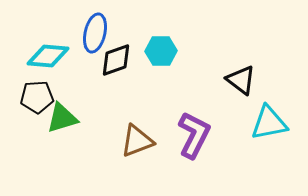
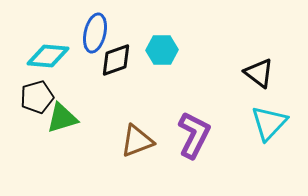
cyan hexagon: moved 1 px right, 1 px up
black triangle: moved 18 px right, 7 px up
black pentagon: rotated 12 degrees counterclockwise
cyan triangle: rotated 36 degrees counterclockwise
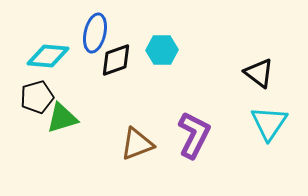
cyan triangle: rotated 9 degrees counterclockwise
brown triangle: moved 3 px down
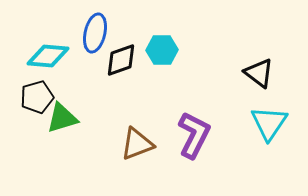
black diamond: moved 5 px right
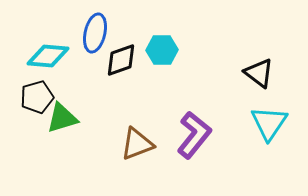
purple L-shape: rotated 12 degrees clockwise
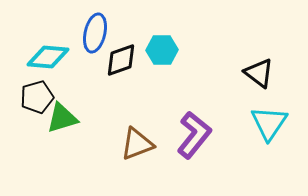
cyan diamond: moved 1 px down
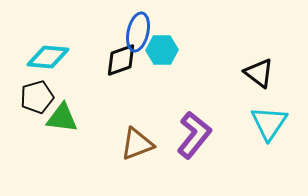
blue ellipse: moved 43 px right, 1 px up
green triangle: rotated 24 degrees clockwise
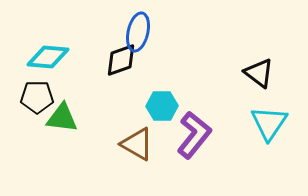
cyan hexagon: moved 56 px down
black pentagon: rotated 16 degrees clockwise
brown triangle: rotated 51 degrees clockwise
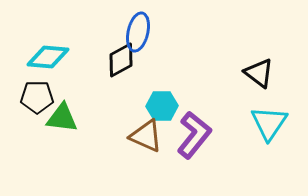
black diamond: rotated 9 degrees counterclockwise
brown triangle: moved 9 px right, 8 px up; rotated 6 degrees counterclockwise
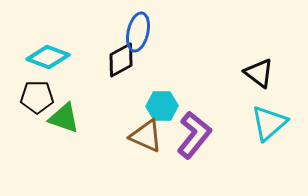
cyan diamond: rotated 15 degrees clockwise
green triangle: moved 2 px right; rotated 12 degrees clockwise
cyan triangle: rotated 15 degrees clockwise
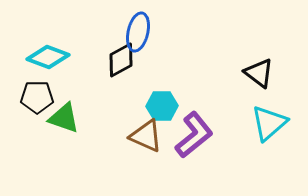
purple L-shape: rotated 12 degrees clockwise
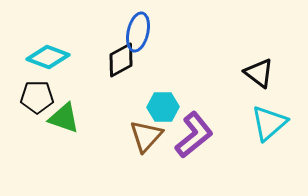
cyan hexagon: moved 1 px right, 1 px down
brown triangle: rotated 48 degrees clockwise
